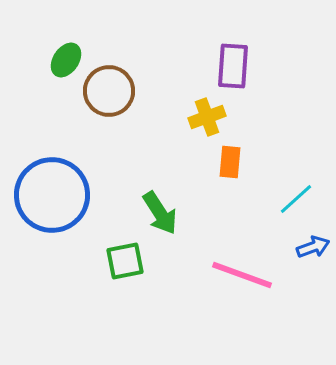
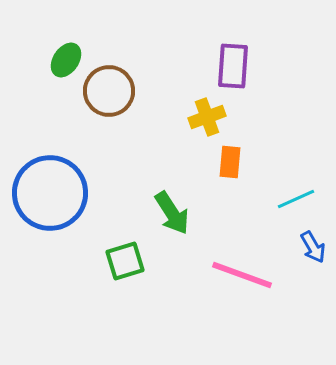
blue circle: moved 2 px left, 2 px up
cyan line: rotated 18 degrees clockwise
green arrow: moved 12 px right
blue arrow: rotated 80 degrees clockwise
green square: rotated 6 degrees counterclockwise
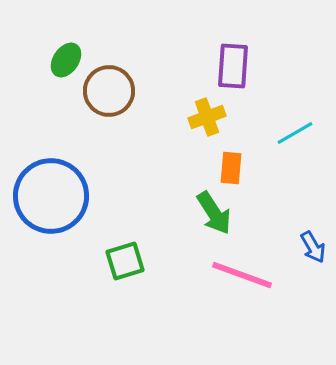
orange rectangle: moved 1 px right, 6 px down
blue circle: moved 1 px right, 3 px down
cyan line: moved 1 px left, 66 px up; rotated 6 degrees counterclockwise
green arrow: moved 42 px right
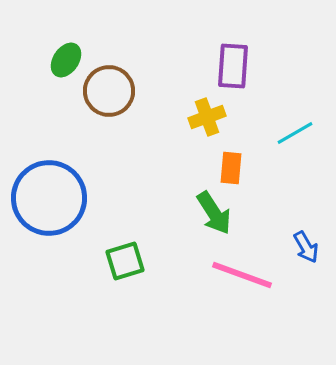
blue circle: moved 2 px left, 2 px down
blue arrow: moved 7 px left
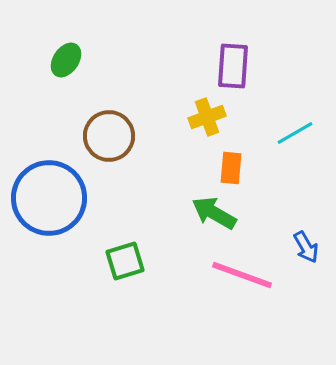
brown circle: moved 45 px down
green arrow: rotated 153 degrees clockwise
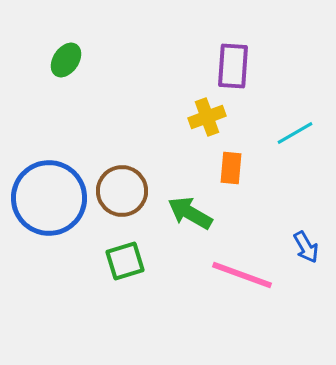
brown circle: moved 13 px right, 55 px down
green arrow: moved 24 px left
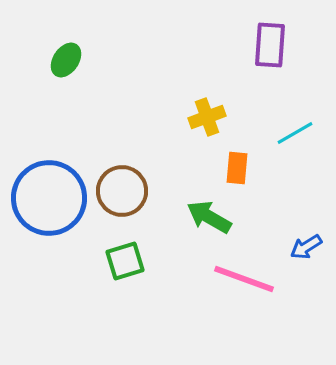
purple rectangle: moved 37 px right, 21 px up
orange rectangle: moved 6 px right
green arrow: moved 19 px right, 4 px down
blue arrow: rotated 88 degrees clockwise
pink line: moved 2 px right, 4 px down
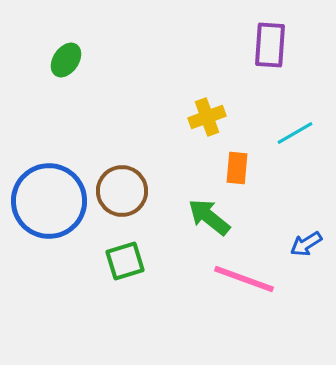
blue circle: moved 3 px down
green arrow: rotated 9 degrees clockwise
blue arrow: moved 3 px up
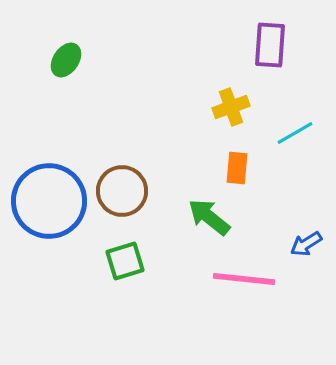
yellow cross: moved 24 px right, 10 px up
pink line: rotated 14 degrees counterclockwise
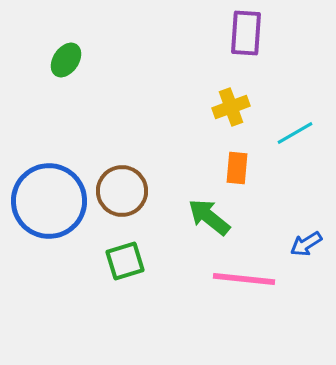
purple rectangle: moved 24 px left, 12 px up
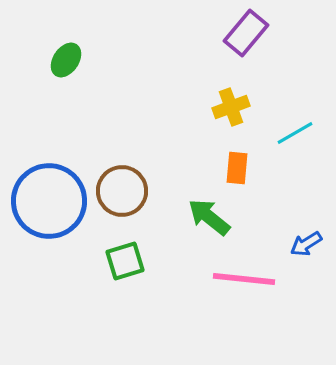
purple rectangle: rotated 36 degrees clockwise
